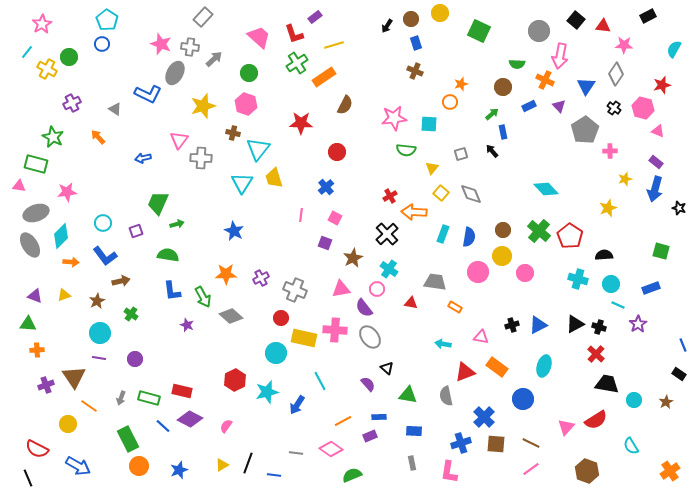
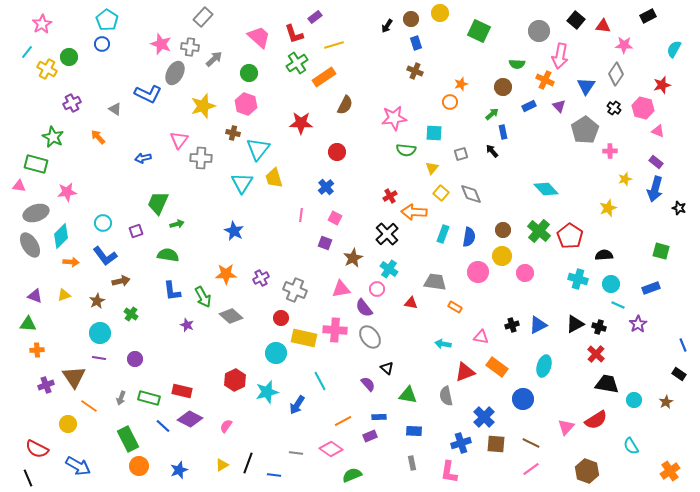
cyan square at (429, 124): moved 5 px right, 9 px down
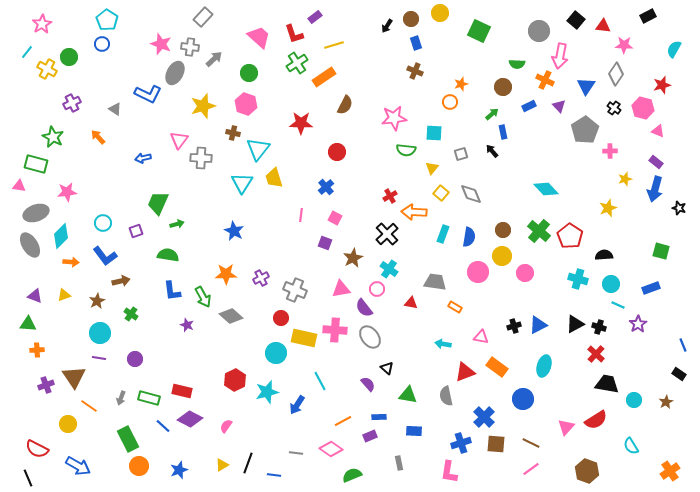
black cross at (512, 325): moved 2 px right, 1 px down
gray rectangle at (412, 463): moved 13 px left
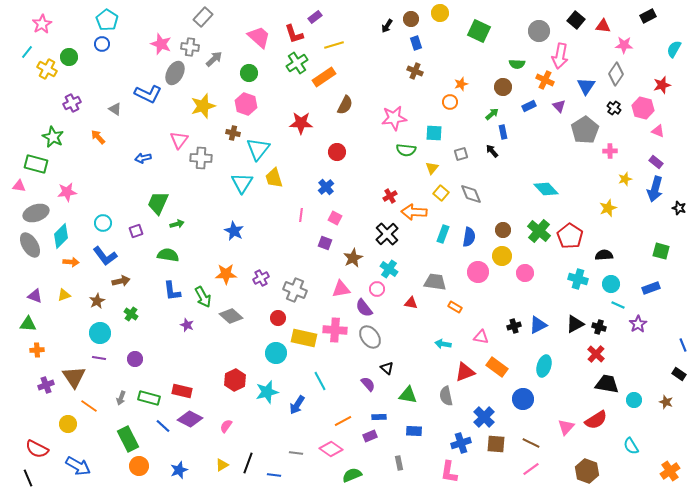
red circle at (281, 318): moved 3 px left
brown star at (666, 402): rotated 24 degrees counterclockwise
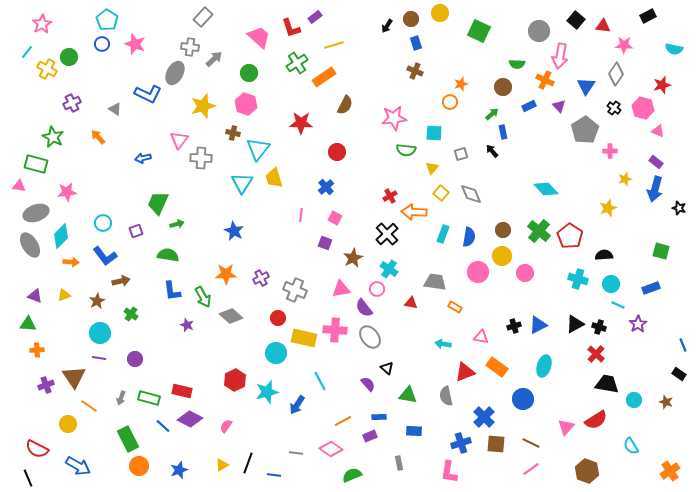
red L-shape at (294, 34): moved 3 px left, 6 px up
pink star at (161, 44): moved 26 px left
cyan semicircle at (674, 49): rotated 108 degrees counterclockwise
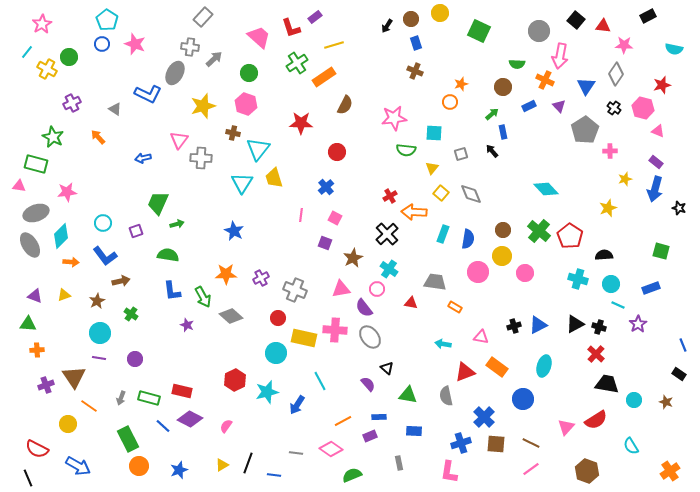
blue semicircle at (469, 237): moved 1 px left, 2 px down
